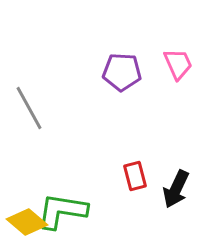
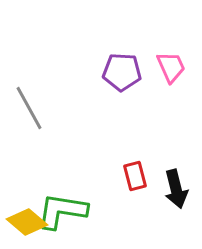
pink trapezoid: moved 7 px left, 3 px down
black arrow: rotated 39 degrees counterclockwise
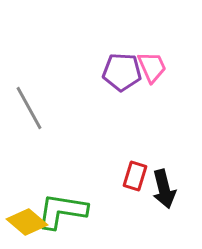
pink trapezoid: moved 19 px left
red rectangle: rotated 32 degrees clockwise
black arrow: moved 12 px left
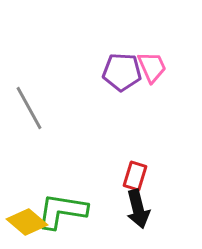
black arrow: moved 26 px left, 20 px down
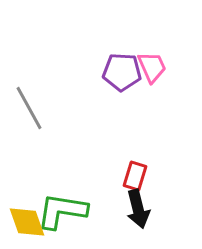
yellow diamond: rotated 30 degrees clockwise
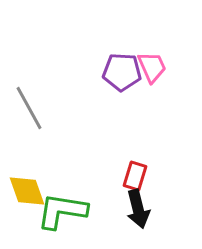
yellow diamond: moved 31 px up
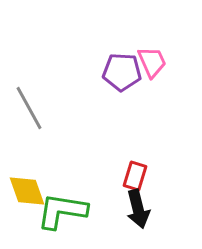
pink trapezoid: moved 5 px up
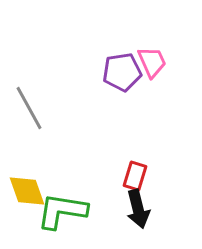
purple pentagon: rotated 12 degrees counterclockwise
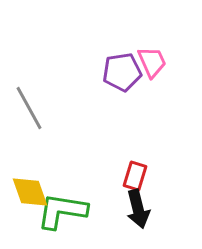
yellow diamond: moved 3 px right, 1 px down
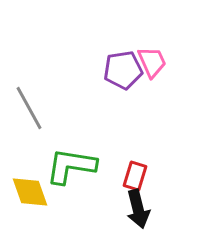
purple pentagon: moved 1 px right, 2 px up
green L-shape: moved 9 px right, 45 px up
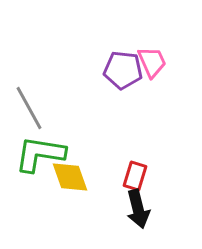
purple pentagon: rotated 15 degrees clockwise
green L-shape: moved 31 px left, 12 px up
yellow diamond: moved 40 px right, 15 px up
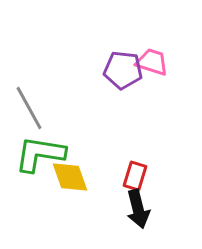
pink trapezoid: rotated 48 degrees counterclockwise
